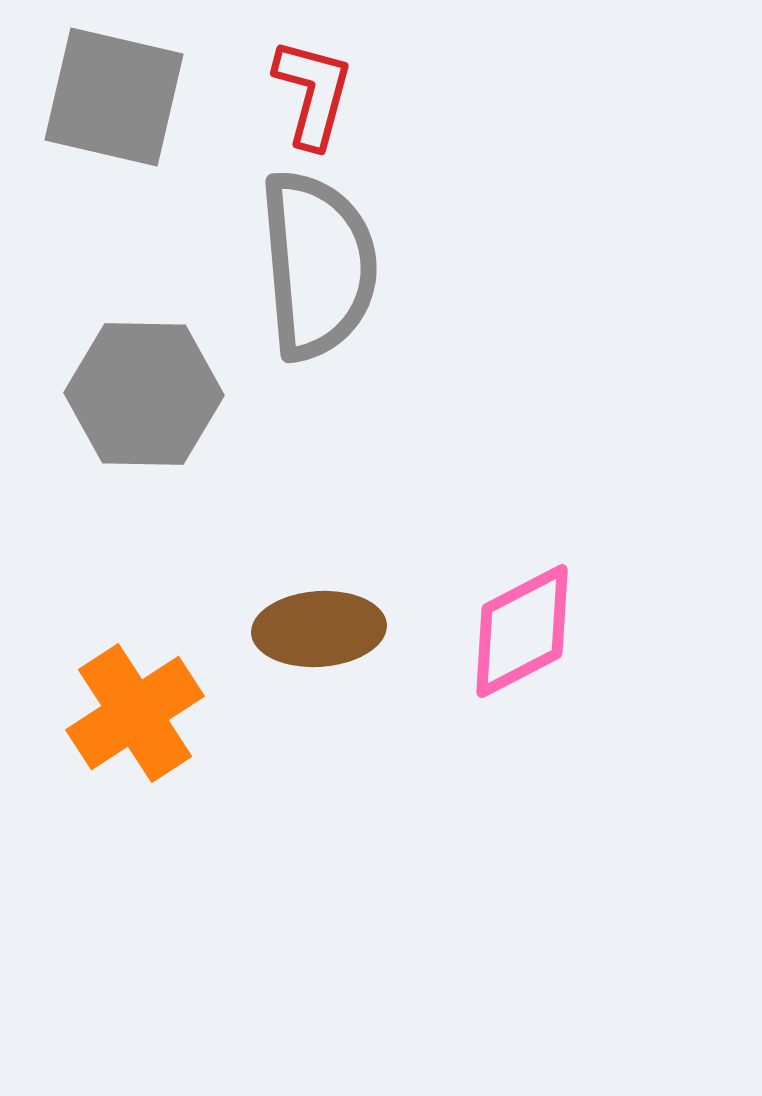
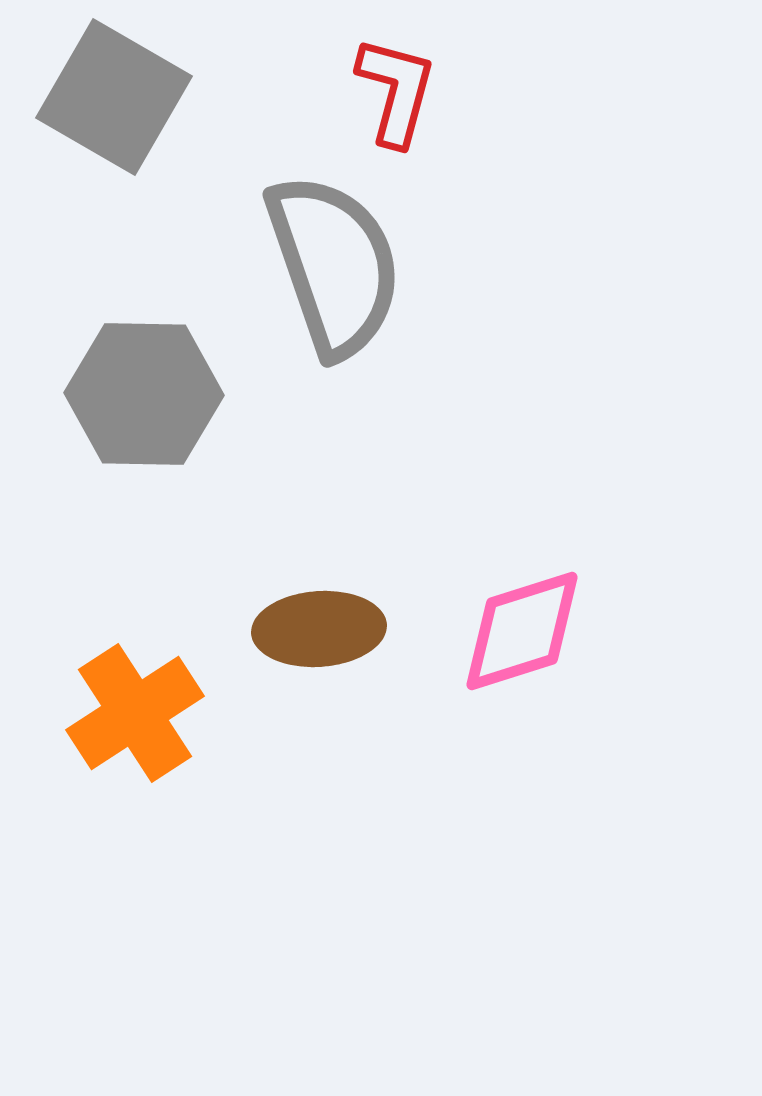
red L-shape: moved 83 px right, 2 px up
gray square: rotated 17 degrees clockwise
gray semicircle: moved 16 px right; rotated 14 degrees counterclockwise
pink diamond: rotated 10 degrees clockwise
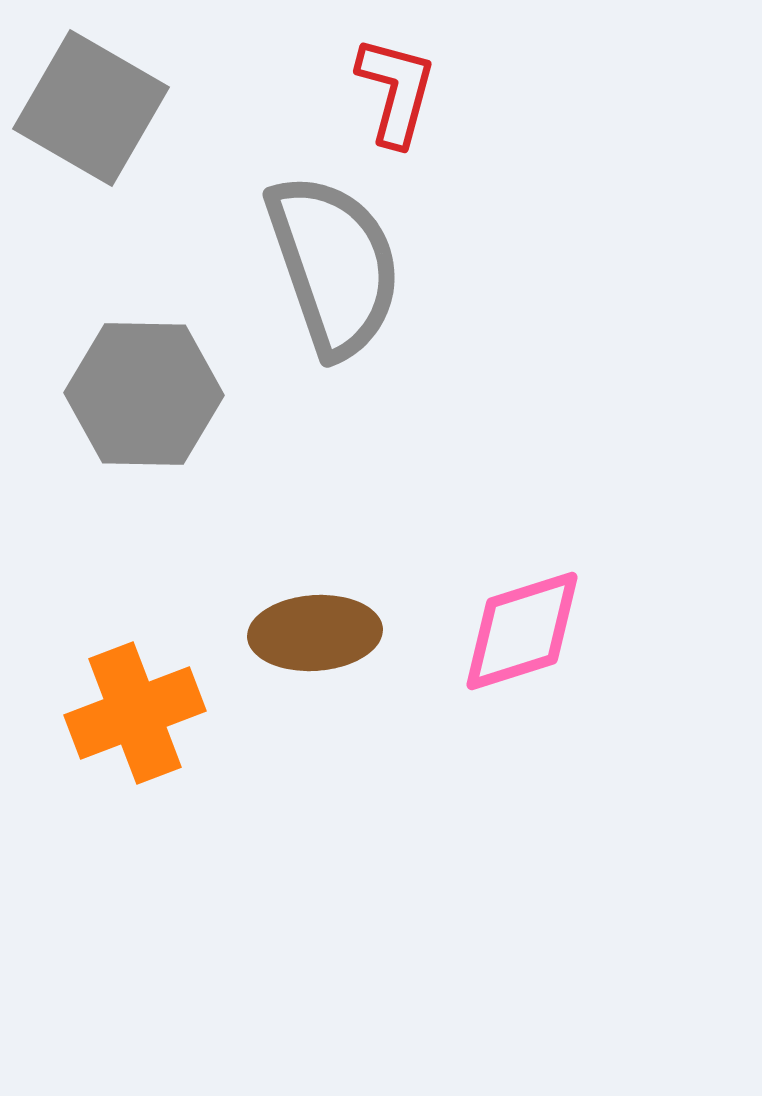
gray square: moved 23 px left, 11 px down
brown ellipse: moved 4 px left, 4 px down
orange cross: rotated 12 degrees clockwise
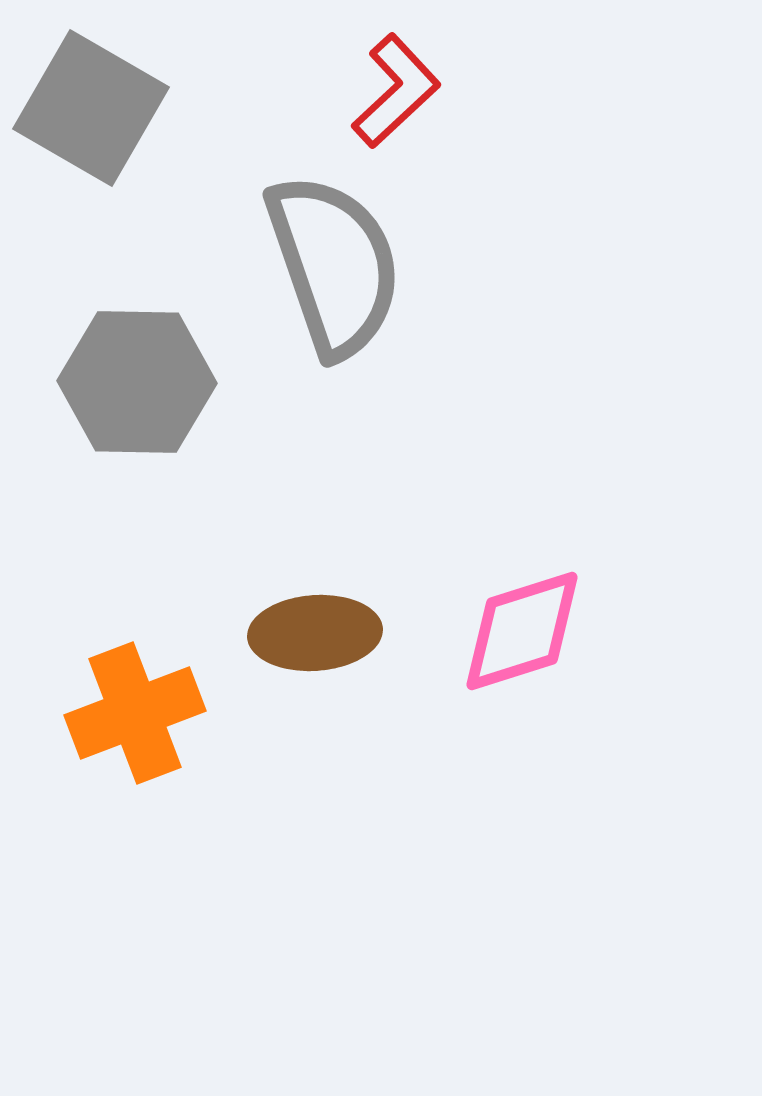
red L-shape: rotated 32 degrees clockwise
gray hexagon: moved 7 px left, 12 px up
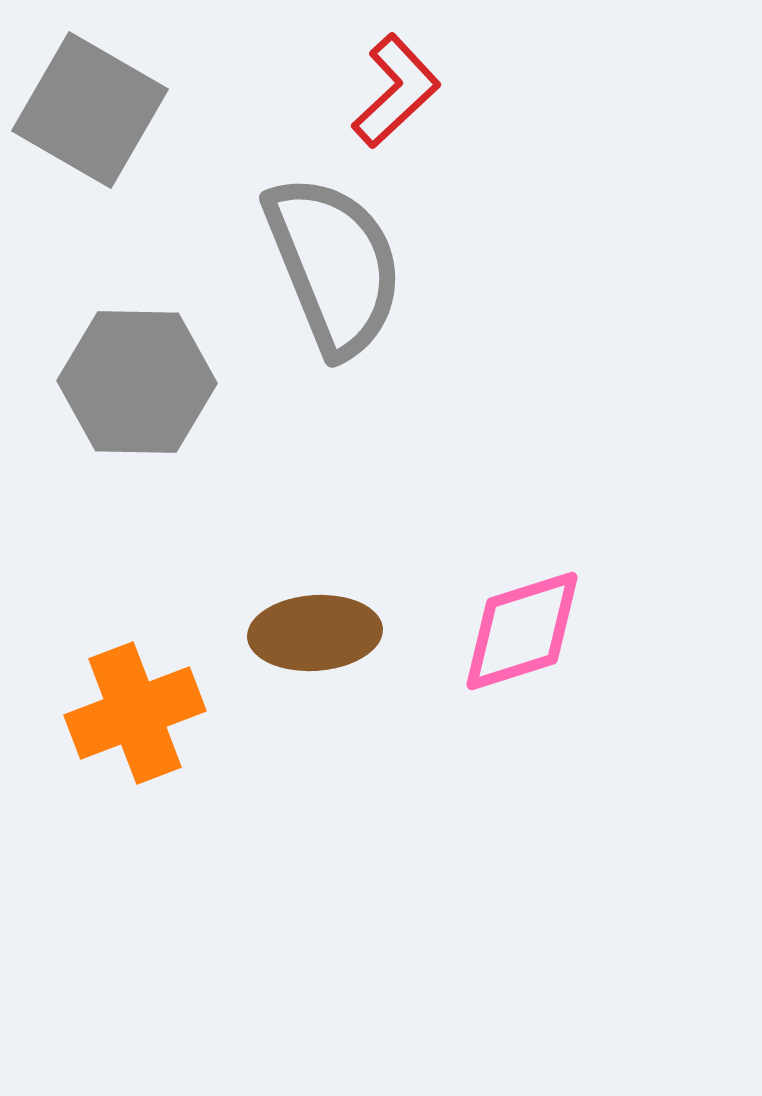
gray square: moved 1 px left, 2 px down
gray semicircle: rotated 3 degrees counterclockwise
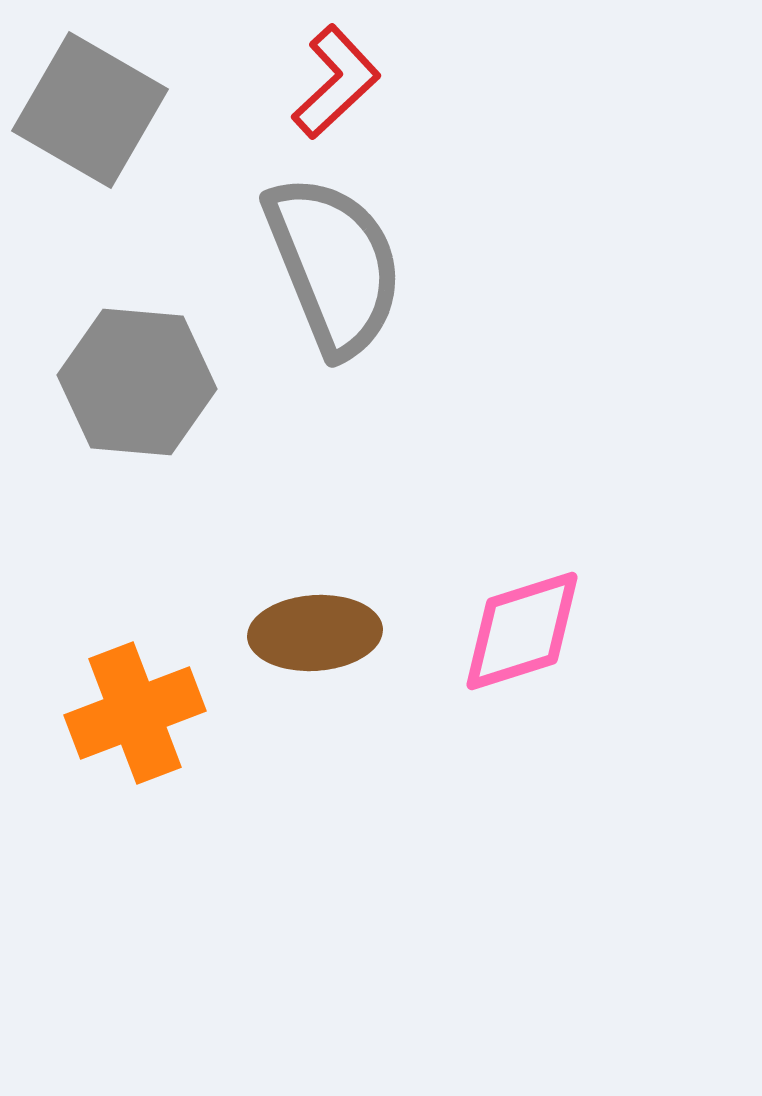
red L-shape: moved 60 px left, 9 px up
gray hexagon: rotated 4 degrees clockwise
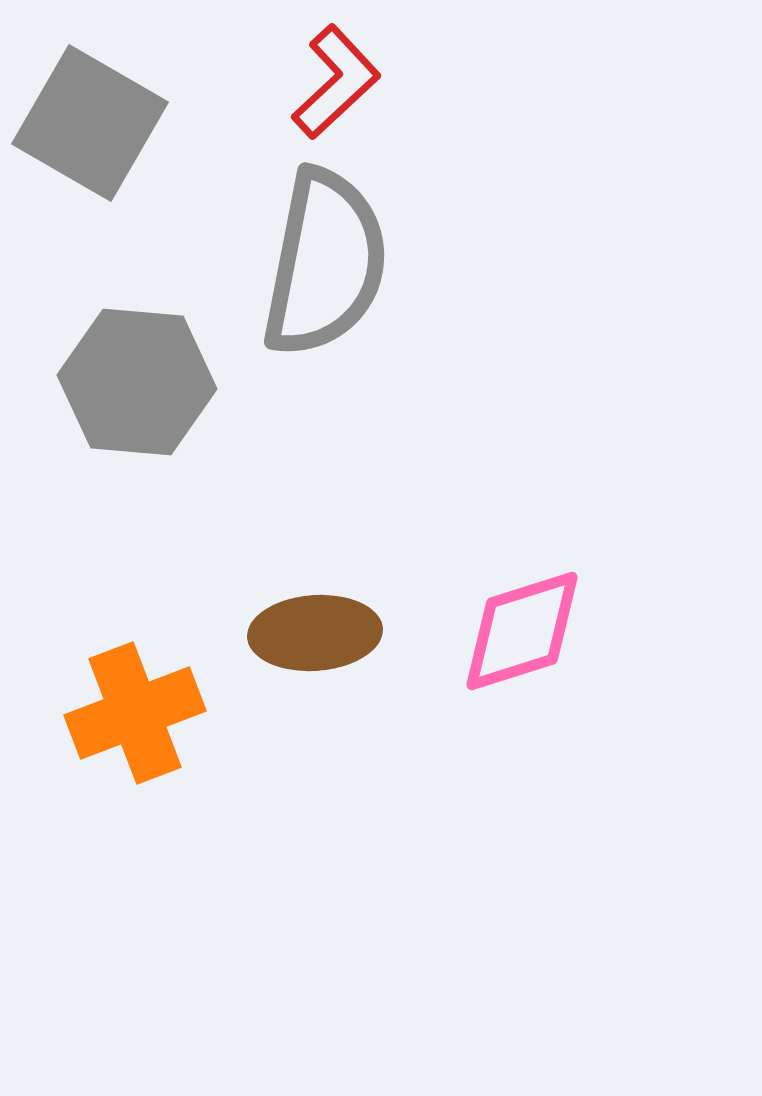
gray square: moved 13 px down
gray semicircle: moved 9 px left, 2 px up; rotated 33 degrees clockwise
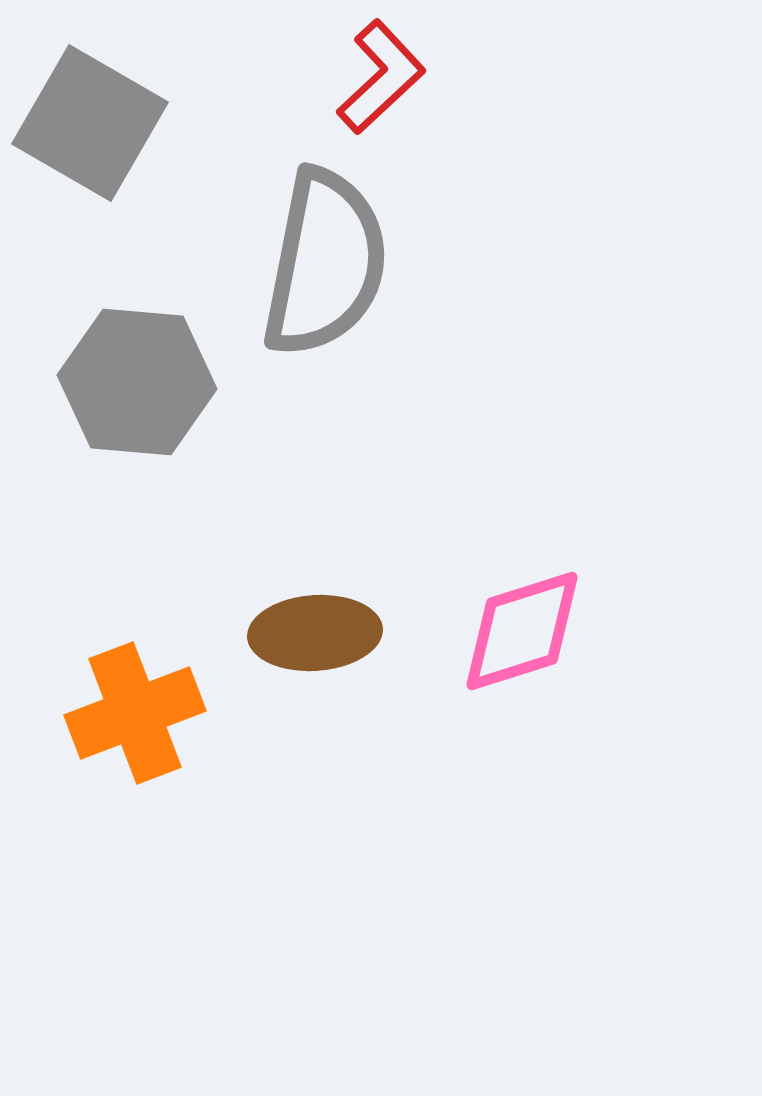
red L-shape: moved 45 px right, 5 px up
